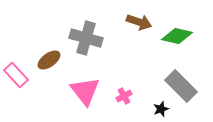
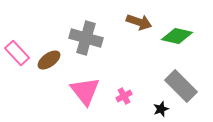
pink rectangle: moved 1 px right, 22 px up
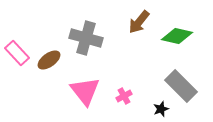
brown arrow: rotated 110 degrees clockwise
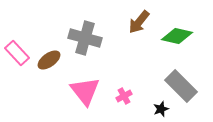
gray cross: moved 1 px left
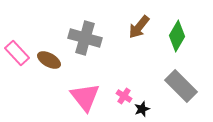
brown arrow: moved 5 px down
green diamond: rotated 72 degrees counterclockwise
brown ellipse: rotated 65 degrees clockwise
pink triangle: moved 6 px down
pink cross: rotated 28 degrees counterclockwise
black star: moved 19 px left
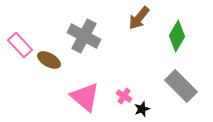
brown arrow: moved 9 px up
gray cross: moved 1 px left, 2 px up; rotated 12 degrees clockwise
pink rectangle: moved 3 px right, 8 px up
pink triangle: rotated 12 degrees counterclockwise
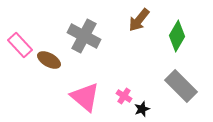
brown arrow: moved 2 px down
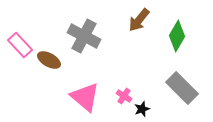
gray rectangle: moved 1 px right, 2 px down
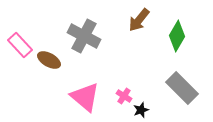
black star: moved 1 px left, 1 px down
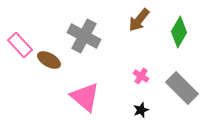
green diamond: moved 2 px right, 4 px up
pink cross: moved 17 px right, 20 px up
